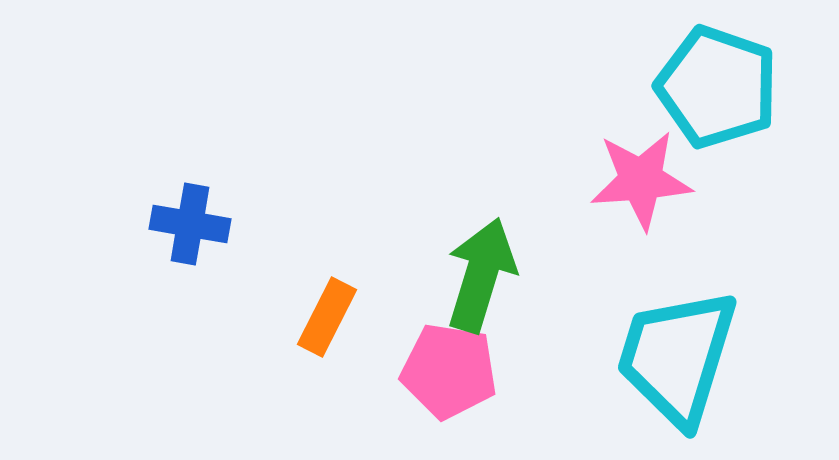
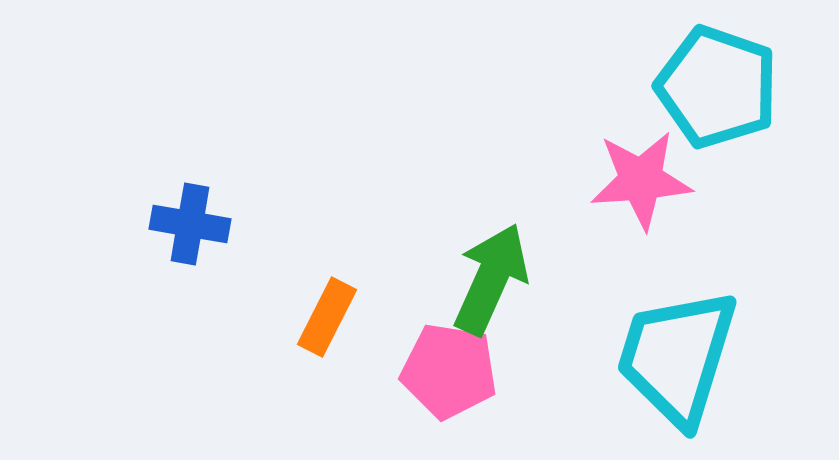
green arrow: moved 10 px right, 4 px down; rotated 7 degrees clockwise
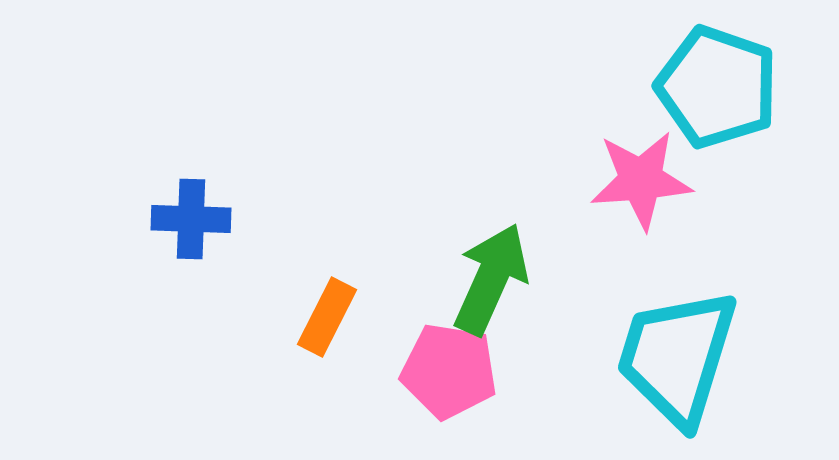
blue cross: moved 1 px right, 5 px up; rotated 8 degrees counterclockwise
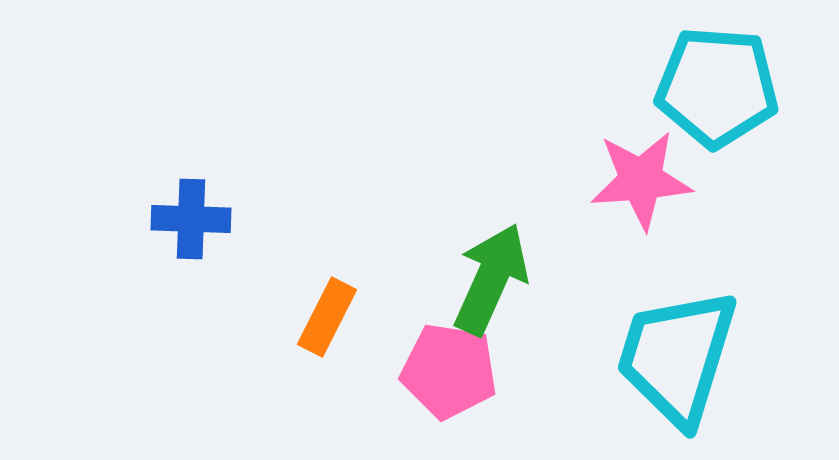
cyan pentagon: rotated 15 degrees counterclockwise
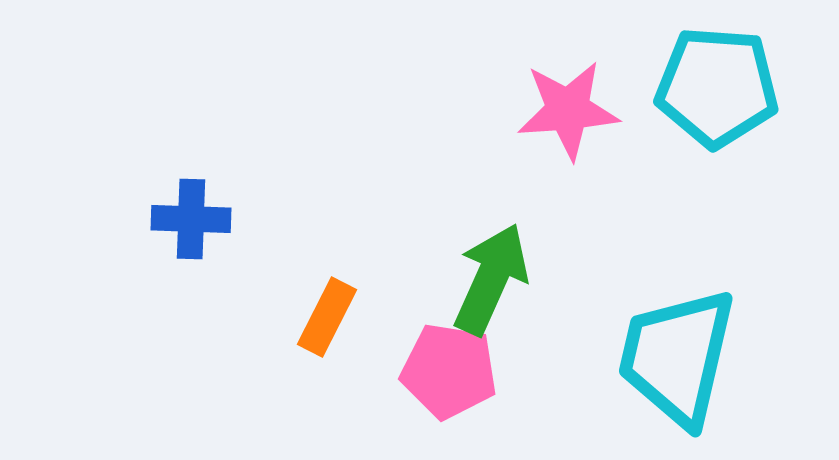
pink star: moved 73 px left, 70 px up
cyan trapezoid: rotated 4 degrees counterclockwise
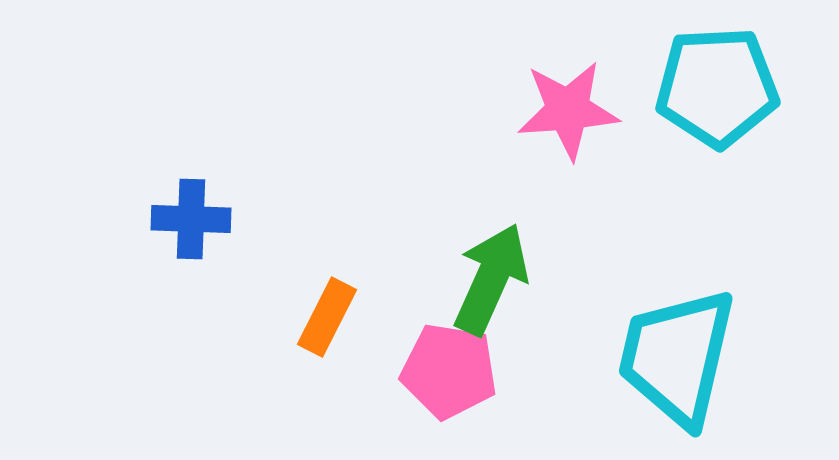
cyan pentagon: rotated 7 degrees counterclockwise
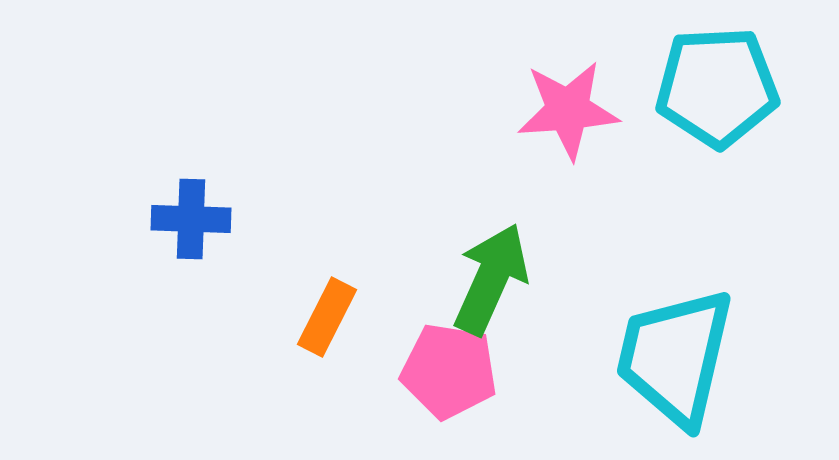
cyan trapezoid: moved 2 px left
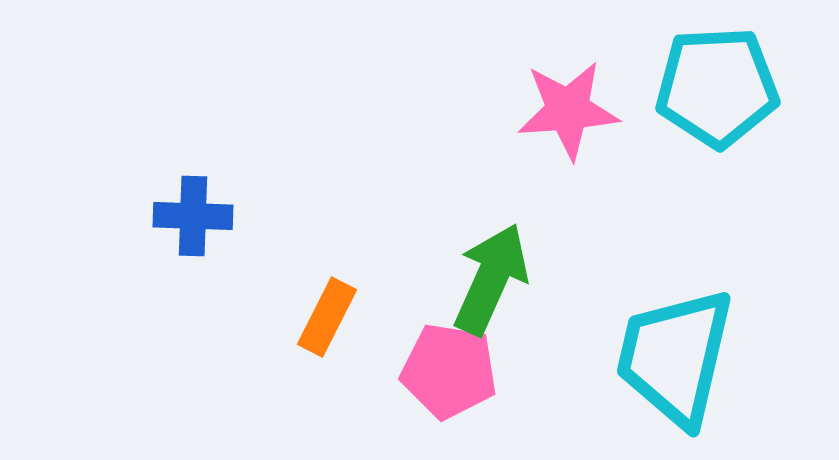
blue cross: moved 2 px right, 3 px up
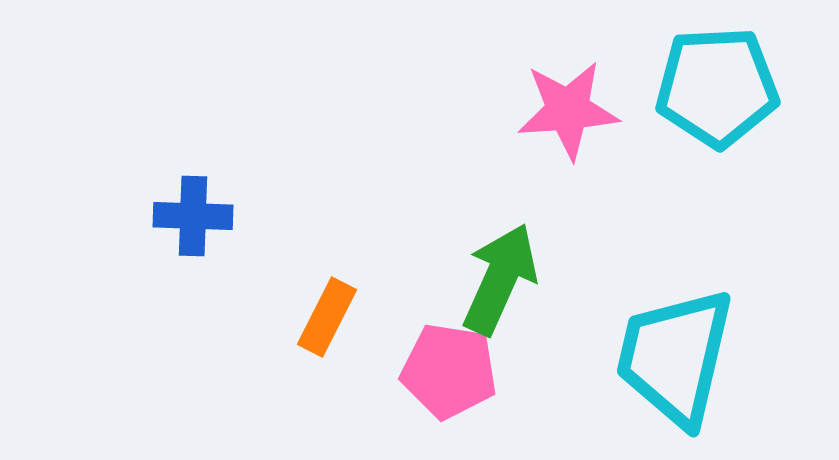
green arrow: moved 9 px right
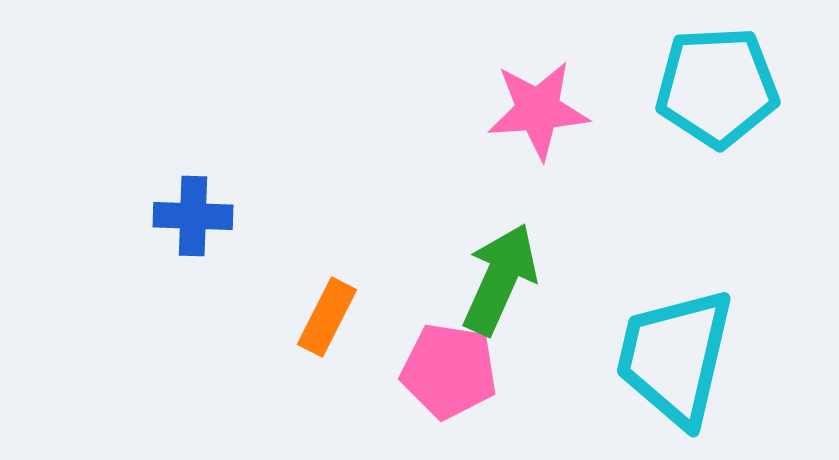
pink star: moved 30 px left
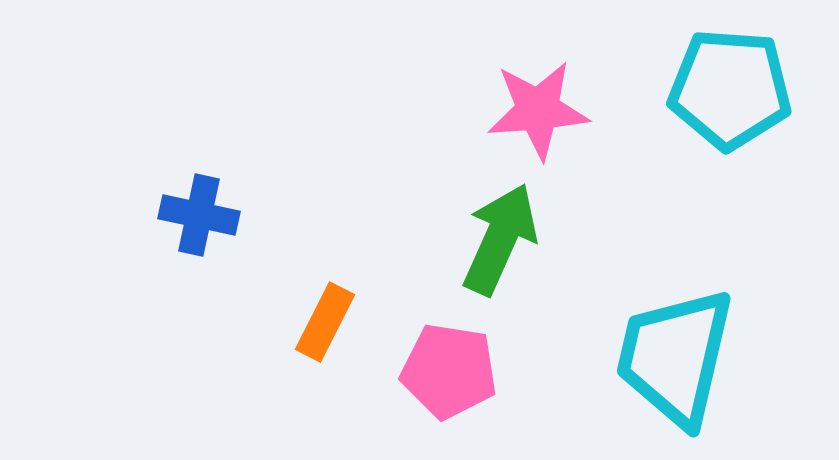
cyan pentagon: moved 13 px right, 2 px down; rotated 7 degrees clockwise
blue cross: moved 6 px right, 1 px up; rotated 10 degrees clockwise
green arrow: moved 40 px up
orange rectangle: moved 2 px left, 5 px down
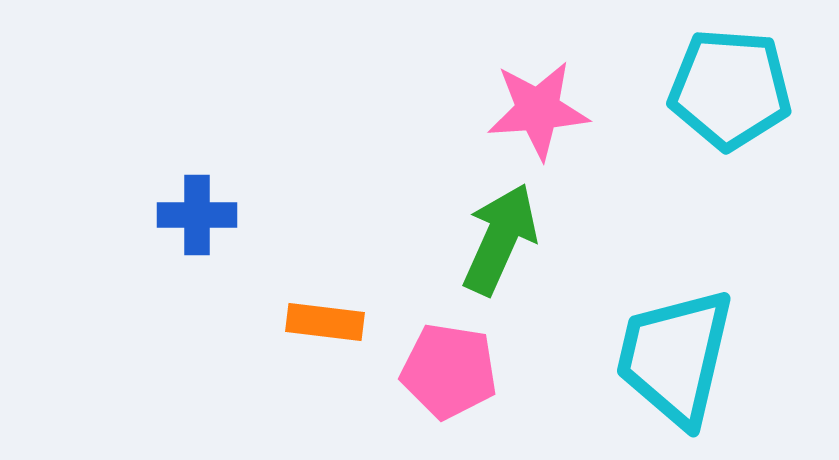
blue cross: moved 2 px left; rotated 12 degrees counterclockwise
orange rectangle: rotated 70 degrees clockwise
